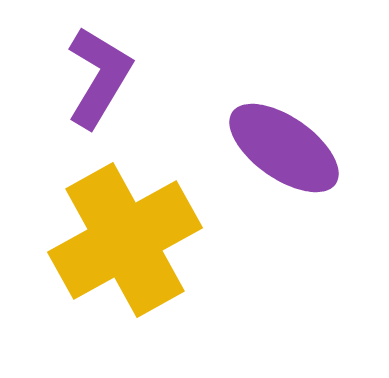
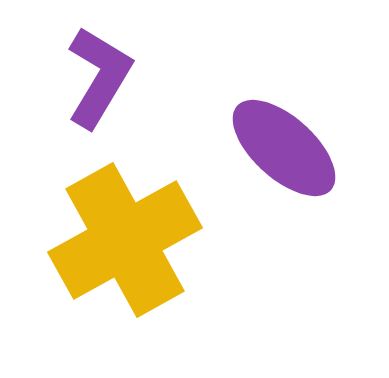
purple ellipse: rotated 7 degrees clockwise
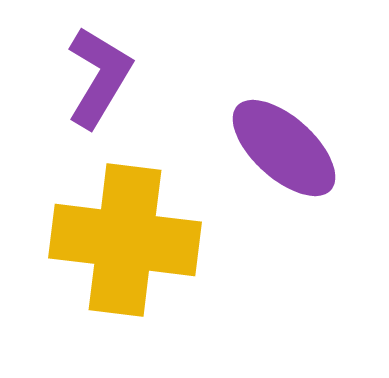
yellow cross: rotated 36 degrees clockwise
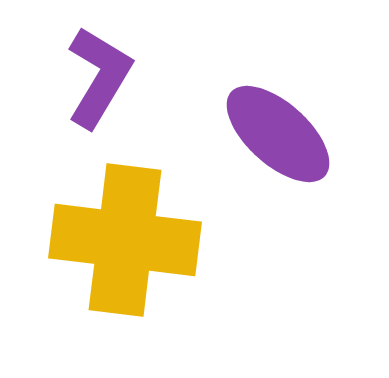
purple ellipse: moved 6 px left, 14 px up
